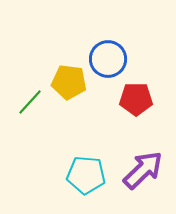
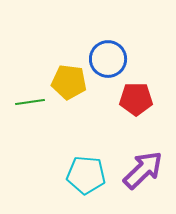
green line: rotated 40 degrees clockwise
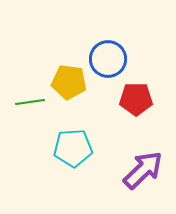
cyan pentagon: moved 13 px left, 27 px up; rotated 9 degrees counterclockwise
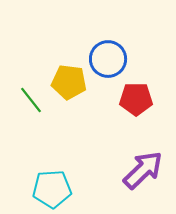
green line: moved 1 px right, 2 px up; rotated 60 degrees clockwise
cyan pentagon: moved 21 px left, 41 px down
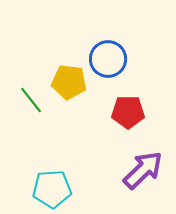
red pentagon: moved 8 px left, 13 px down
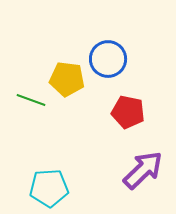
yellow pentagon: moved 2 px left, 3 px up
green line: rotated 32 degrees counterclockwise
red pentagon: rotated 12 degrees clockwise
cyan pentagon: moved 3 px left, 1 px up
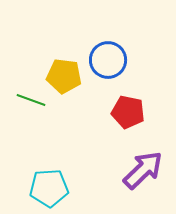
blue circle: moved 1 px down
yellow pentagon: moved 3 px left, 3 px up
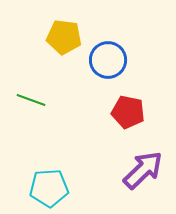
yellow pentagon: moved 39 px up
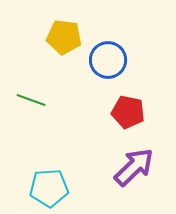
purple arrow: moved 9 px left, 3 px up
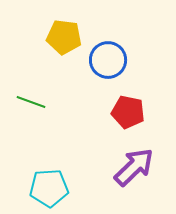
green line: moved 2 px down
